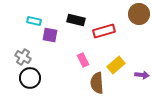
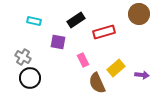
black rectangle: rotated 48 degrees counterclockwise
red rectangle: moved 1 px down
purple square: moved 8 px right, 7 px down
yellow rectangle: moved 3 px down
brown semicircle: rotated 20 degrees counterclockwise
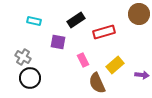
yellow rectangle: moved 1 px left, 3 px up
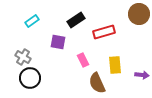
cyan rectangle: moved 2 px left; rotated 48 degrees counterclockwise
yellow rectangle: rotated 54 degrees counterclockwise
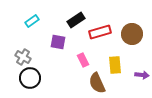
brown circle: moved 7 px left, 20 px down
red rectangle: moved 4 px left
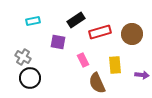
cyan rectangle: moved 1 px right; rotated 24 degrees clockwise
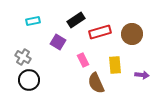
purple square: rotated 21 degrees clockwise
black circle: moved 1 px left, 2 px down
brown semicircle: moved 1 px left
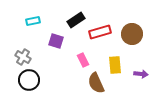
purple square: moved 2 px left, 1 px up; rotated 14 degrees counterclockwise
purple arrow: moved 1 px left, 1 px up
